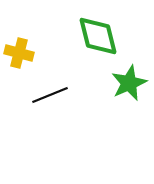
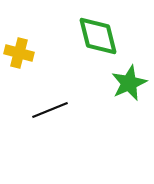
black line: moved 15 px down
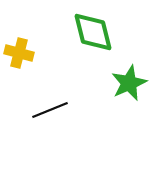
green diamond: moved 5 px left, 4 px up
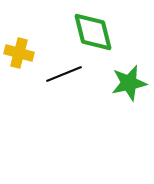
green star: rotated 12 degrees clockwise
black line: moved 14 px right, 36 px up
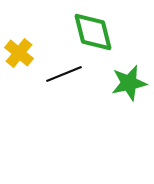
yellow cross: rotated 24 degrees clockwise
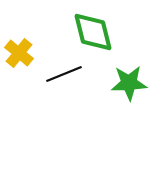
green star: rotated 9 degrees clockwise
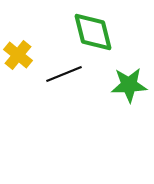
yellow cross: moved 1 px left, 2 px down
green star: moved 2 px down
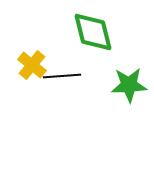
yellow cross: moved 14 px right, 10 px down
black line: moved 2 px left, 2 px down; rotated 18 degrees clockwise
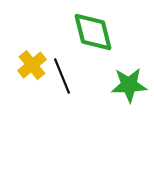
yellow cross: rotated 12 degrees clockwise
black line: rotated 72 degrees clockwise
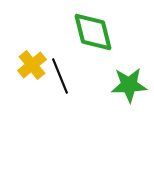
black line: moved 2 px left
